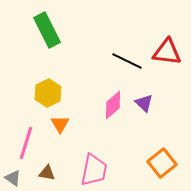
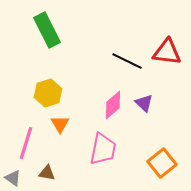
yellow hexagon: rotated 8 degrees clockwise
pink trapezoid: moved 9 px right, 21 px up
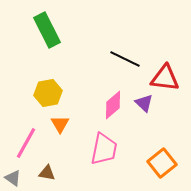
red triangle: moved 2 px left, 26 px down
black line: moved 2 px left, 2 px up
yellow hexagon: rotated 8 degrees clockwise
pink line: rotated 12 degrees clockwise
pink trapezoid: moved 1 px right
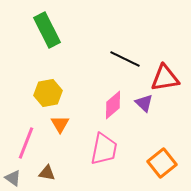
red triangle: rotated 16 degrees counterclockwise
pink line: rotated 8 degrees counterclockwise
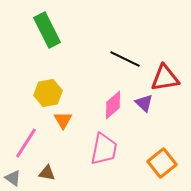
orange triangle: moved 3 px right, 4 px up
pink line: rotated 12 degrees clockwise
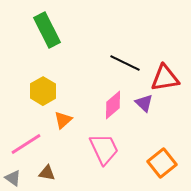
black line: moved 4 px down
yellow hexagon: moved 5 px left, 2 px up; rotated 20 degrees counterclockwise
orange triangle: rotated 18 degrees clockwise
pink line: moved 1 px down; rotated 24 degrees clockwise
pink trapezoid: rotated 36 degrees counterclockwise
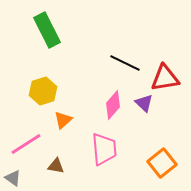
yellow hexagon: rotated 12 degrees clockwise
pink diamond: rotated 8 degrees counterclockwise
pink trapezoid: rotated 20 degrees clockwise
brown triangle: moved 9 px right, 7 px up
